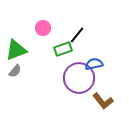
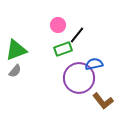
pink circle: moved 15 px right, 3 px up
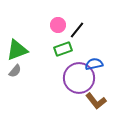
black line: moved 5 px up
green triangle: moved 1 px right
brown L-shape: moved 7 px left
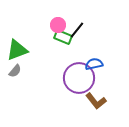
green rectangle: moved 12 px up; rotated 42 degrees clockwise
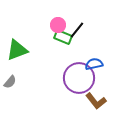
gray semicircle: moved 5 px left, 11 px down
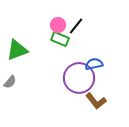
black line: moved 1 px left, 4 px up
green rectangle: moved 3 px left, 2 px down
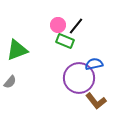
green rectangle: moved 5 px right, 2 px down
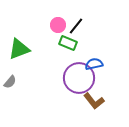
green rectangle: moved 3 px right, 2 px down
green triangle: moved 2 px right, 1 px up
brown L-shape: moved 2 px left
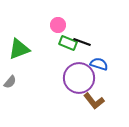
black line: moved 6 px right, 16 px down; rotated 72 degrees clockwise
blue semicircle: moved 5 px right; rotated 30 degrees clockwise
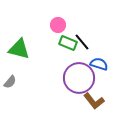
black line: rotated 30 degrees clockwise
green triangle: rotated 35 degrees clockwise
